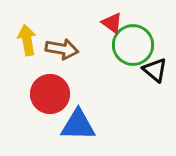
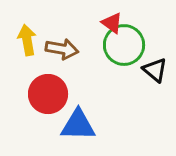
green circle: moved 9 px left
red circle: moved 2 px left
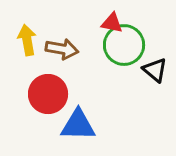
red triangle: rotated 25 degrees counterclockwise
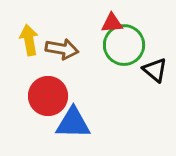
red triangle: rotated 15 degrees counterclockwise
yellow arrow: moved 2 px right
red circle: moved 2 px down
blue triangle: moved 5 px left, 2 px up
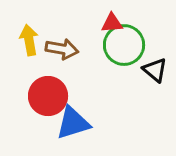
blue triangle: rotated 18 degrees counterclockwise
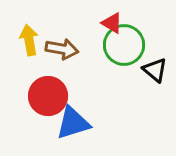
red triangle: rotated 35 degrees clockwise
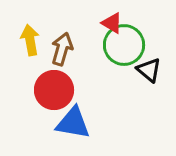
yellow arrow: moved 1 px right
brown arrow: rotated 84 degrees counterclockwise
black triangle: moved 6 px left
red circle: moved 6 px right, 6 px up
blue triangle: rotated 27 degrees clockwise
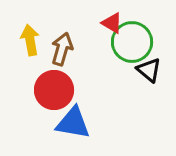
green circle: moved 8 px right, 3 px up
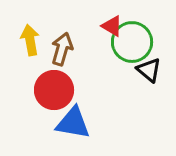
red triangle: moved 3 px down
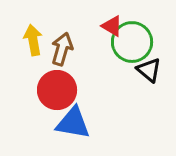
yellow arrow: moved 3 px right
red circle: moved 3 px right
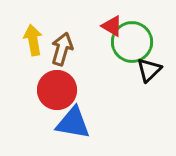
black triangle: rotated 36 degrees clockwise
